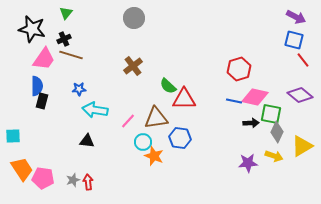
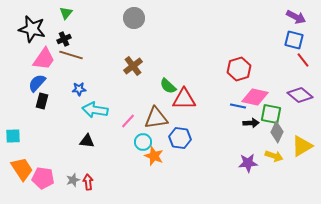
blue semicircle: moved 3 px up; rotated 138 degrees counterclockwise
blue line: moved 4 px right, 5 px down
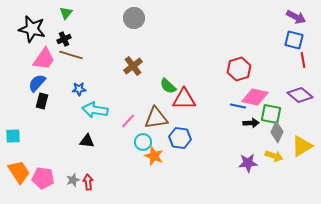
red line: rotated 28 degrees clockwise
orange trapezoid: moved 3 px left, 3 px down
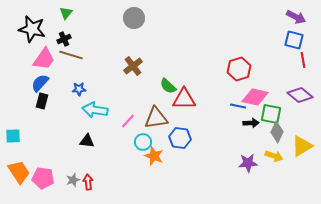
blue semicircle: moved 3 px right
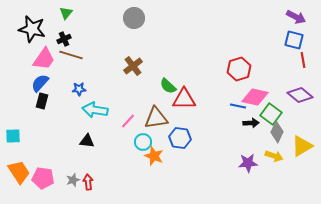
green square: rotated 25 degrees clockwise
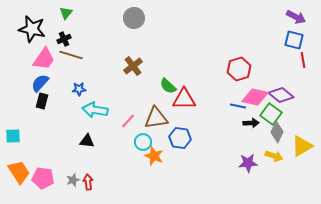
purple diamond: moved 19 px left
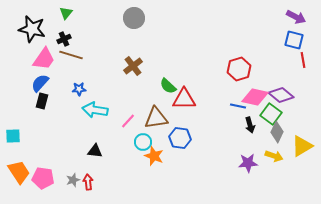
black arrow: moved 1 px left, 2 px down; rotated 77 degrees clockwise
black triangle: moved 8 px right, 10 px down
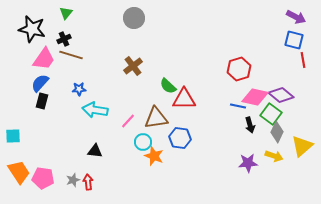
yellow triangle: rotated 10 degrees counterclockwise
